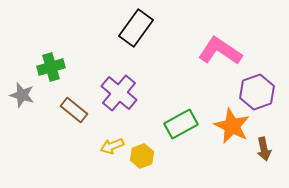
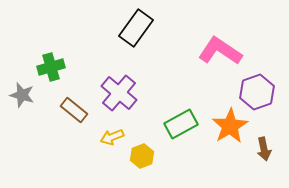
orange star: moved 2 px left; rotated 15 degrees clockwise
yellow arrow: moved 9 px up
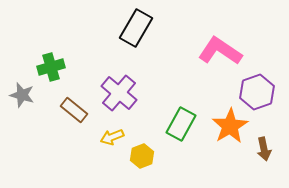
black rectangle: rotated 6 degrees counterclockwise
green rectangle: rotated 32 degrees counterclockwise
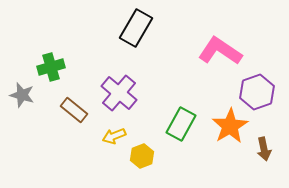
yellow arrow: moved 2 px right, 1 px up
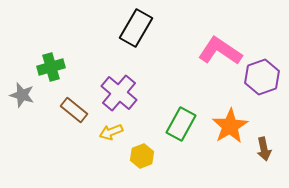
purple hexagon: moved 5 px right, 15 px up
yellow arrow: moved 3 px left, 4 px up
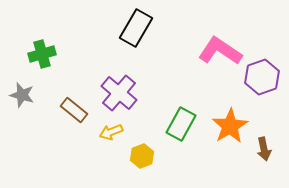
green cross: moved 9 px left, 13 px up
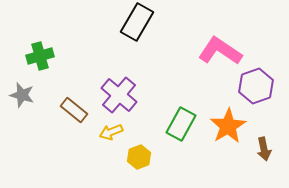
black rectangle: moved 1 px right, 6 px up
green cross: moved 2 px left, 2 px down
purple hexagon: moved 6 px left, 9 px down
purple cross: moved 2 px down
orange star: moved 2 px left
yellow hexagon: moved 3 px left, 1 px down
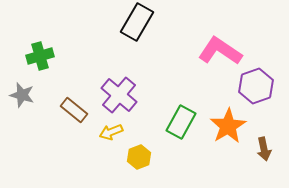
green rectangle: moved 2 px up
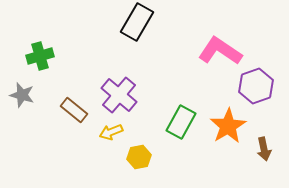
yellow hexagon: rotated 10 degrees clockwise
